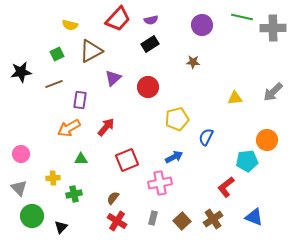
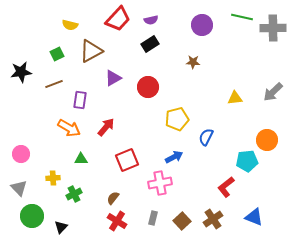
purple triangle: rotated 12 degrees clockwise
orange arrow: rotated 120 degrees counterclockwise
green cross: rotated 14 degrees counterclockwise
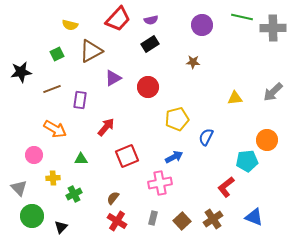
brown line: moved 2 px left, 5 px down
orange arrow: moved 14 px left, 1 px down
pink circle: moved 13 px right, 1 px down
red square: moved 4 px up
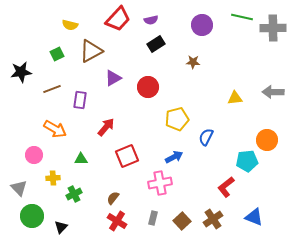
black rectangle: moved 6 px right
gray arrow: rotated 45 degrees clockwise
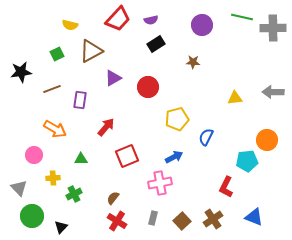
red L-shape: rotated 25 degrees counterclockwise
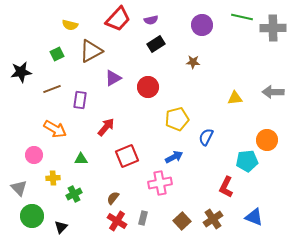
gray rectangle: moved 10 px left
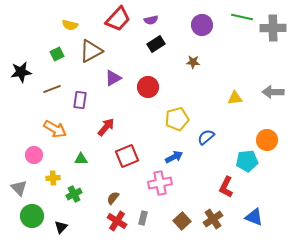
blue semicircle: rotated 24 degrees clockwise
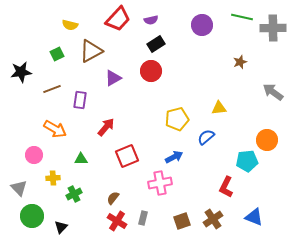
brown star: moved 47 px right; rotated 24 degrees counterclockwise
red circle: moved 3 px right, 16 px up
gray arrow: rotated 35 degrees clockwise
yellow triangle: moved 16 px left, 10 px down
brown square: rotated 24 degrees clockwise
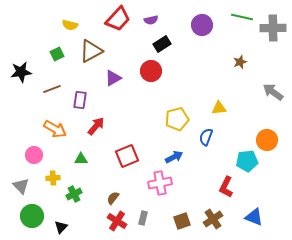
black rectangle: moved 6 px right
red arrow: moved 10 px left, 1 px up
blue semicircle: rotated 30 degrees counterclockwise
gray triangle: moved 2 px right, 2 px up
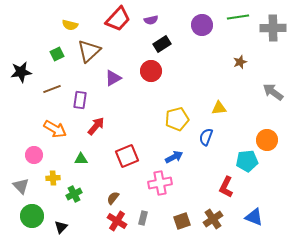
green line: moved 4 px left; rotated 20 degrees counterclockwise
brown triangle: moved 2 px left; rotated 15 degrees counterclockwise
